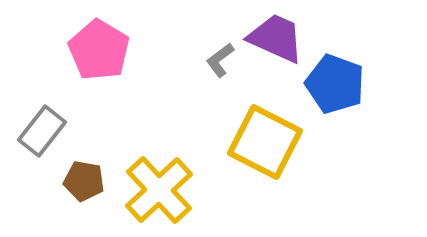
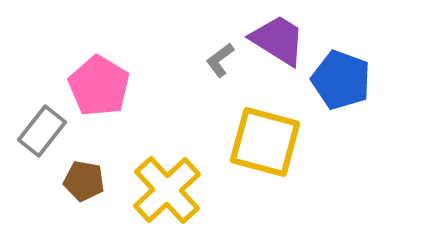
purple trapezoid: moved 2 px right, 2 px down; rotated 8 degrees clockwise
pink pentagon: moved 36 px down
blue pentagon: moved 6 px right, 4 px up
yellow square: rotated 12 degrees counterclockwise
yellow cross: moved 8 px right
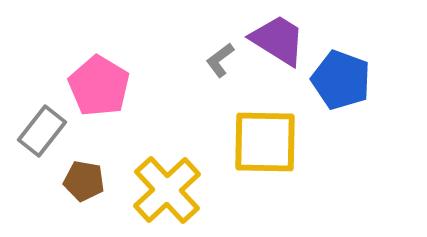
yellow square: rotated 14 degrees counterclockwise
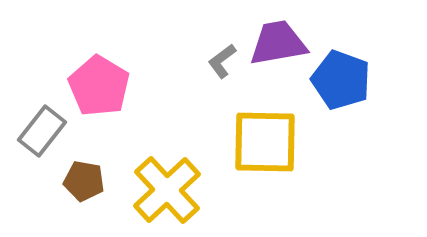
purple trapezoid: moved 3 px down; rotated 42 degrees counterclockwise
gray L-shape: moved 2 px right, 1 px down
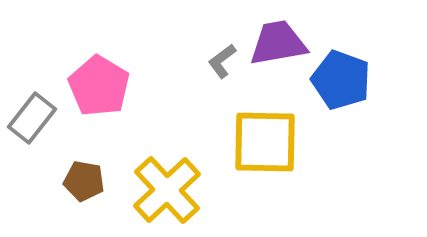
gray rectangle: moved 10 px left, 13 px up
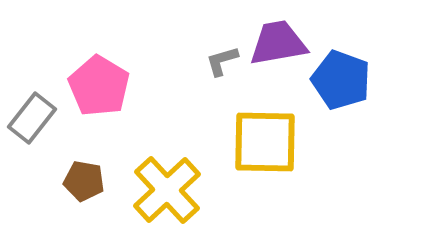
gray L-shape: rotated 21 degrees clockwise
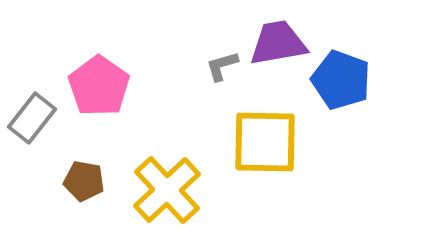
gray L-shape: moved 5 px down
pink pentagon: rotated 4 degrees clockwise
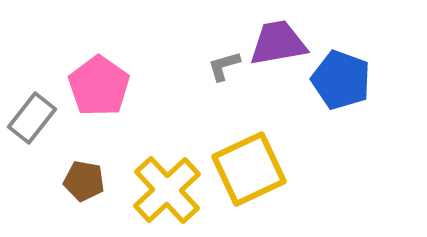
gray L-shape: moved 2 px right
yellow square: moved 16 px left, 27 px down; rotated 26 degrees counterclockwise
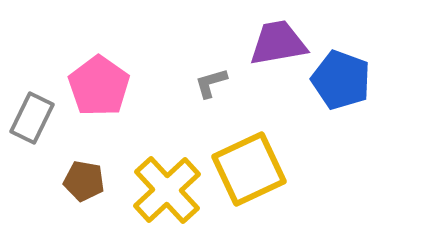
gray L-shape: moved 13 px left, 17 px down
gray rectangle: rotated 12 degrees counterclockwise
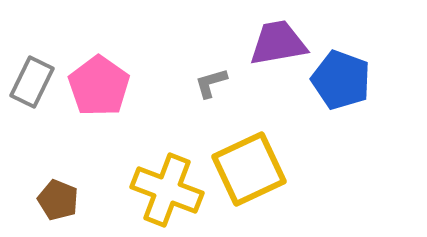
gray rectangle: moved 36 px up
brown pentagon: moved 26 px left, 19 px down; rotated 12 degrees clockwise
yellow cross: rotated 26 degrees counterclockwise
